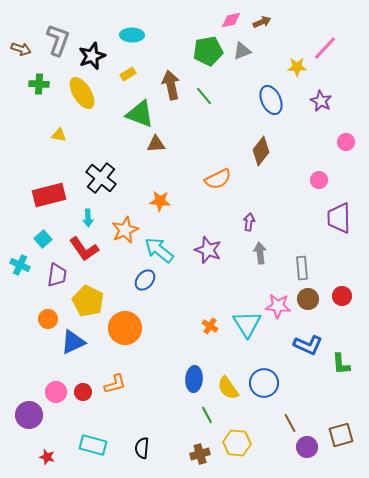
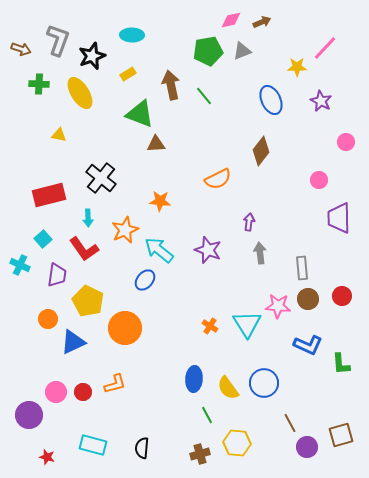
yellow ellipse at (82, 93): moved 2 px left
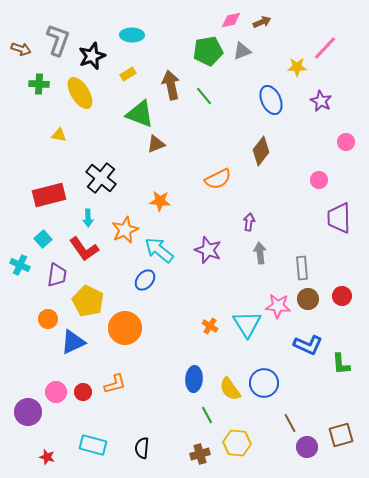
brown triangle at (156, 144): rotated 18 degrees counterclockwise
yellow semicircle at (228, 388): moved 2 px right, 1 px down
purple circle at (29, 415): moved 1 px left, 3 px up
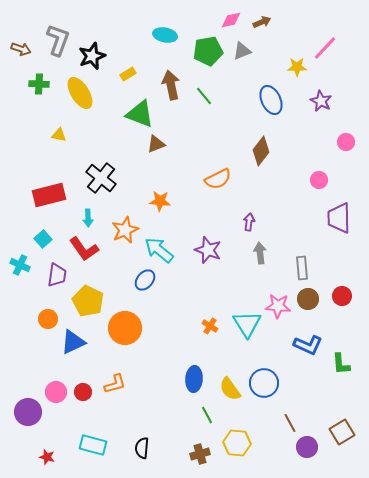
cyan ellipse at (132, 35): moved 33 px right; rotated 10 degrees clockwise
brown square at (341, 435): moved 1 px right, 3 px up; rotated 15 degrees counterclockwise
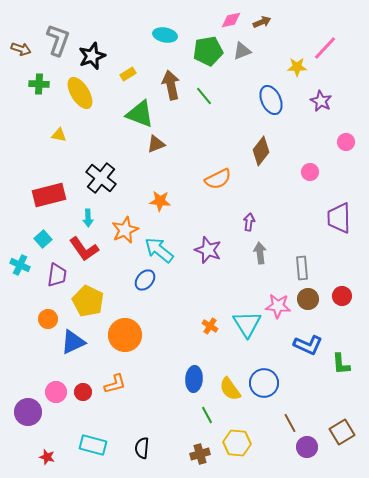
pink circle at (319, 180): moved 9 px left, 8 px up
orange circle at (125, 328): moved 7 px down
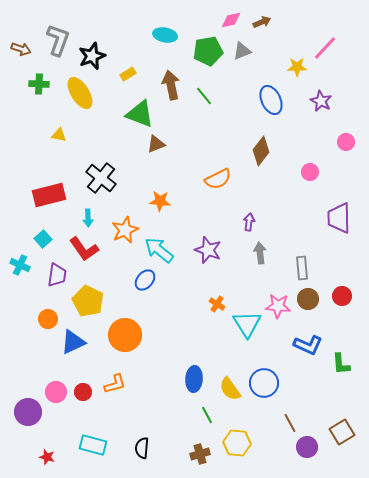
orange cross at (210, 326): moved 7 px right, 22 px up
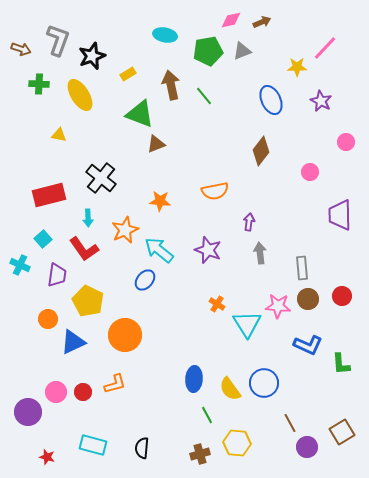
yellow ellipse at (80, 93): moved 2 px down
orange semicircle at (218, 179): moved 3 px left, 12 px down; rotated 16 degrees clockwise
purple trapezoid at (339, 218): moved 1 px right, 3 px up
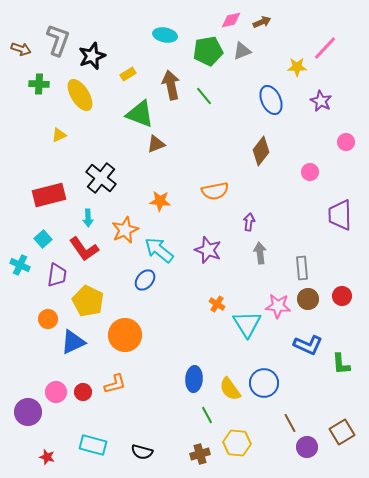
yellow triangle at (59, 135): rotated 35 degrees counterclockwise
black semicircle at (142, 448): moved 4 px down; rotated 80 degrees counterclockwise
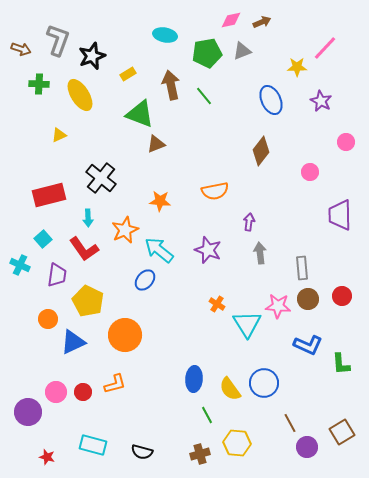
green pentagon at (208, 51): moved 1 px left, 2 px down
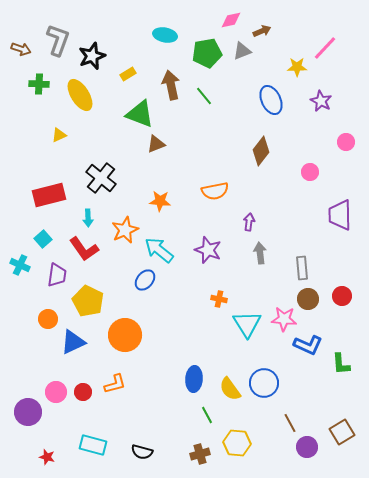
brown arrow at (262, 22): moved 9 px down
orange cross at (217, 304): moved 2 px right, 5 px up; rotated 21 degrees counterclockwise
pink star at (278, 306): moved 6 px right, 13 px down
